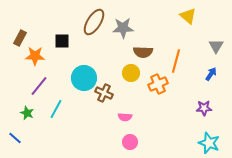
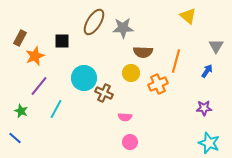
orange star: rotated 24 degrees counterclockwise
blue arrow: moved 4 px left, 3 px up
green star: moved 6 px left, 2 px up
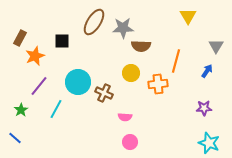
yellow triangle: rotated 18 degrees clockwise
brown semicircle: moved 2 px left, 6 px up
cyan circle: moved 6 px left, 4 px down
orange cross: rotated 18 degrees clockwise
green star: moved 1 px up; rotated 16 degrees clockwise
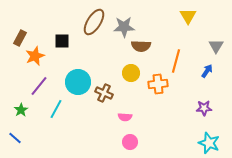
gray star: moved 1 px right, 1 px up
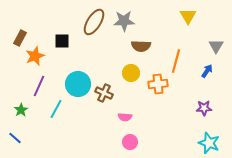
gray star: moved 6 px up
cyan circle: moved 2 px down
purple line: rotated 15 degrees counterclockwise
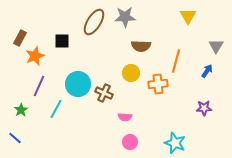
gray star: moved 1 px right, 4 px up
cyan star: moved 34 px left
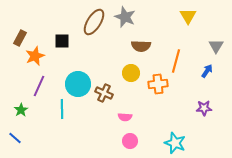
gray star: rotated 25 degrees clockwise
cyan line: moved 6 px right; rotated 30 degrees counterclockwise
pink circle: moved 1 px up
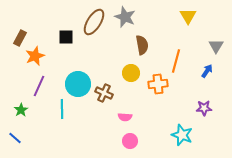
black square: moved 4 px right, 4 px up
brown semicircle: moved 1 px right, 1 px up; rotated 102 degrees counterclockwise
cyan star: moved 7 px right, 8 px up
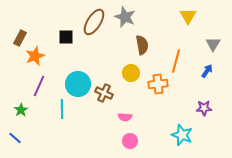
gray triangle: moved 3 px left, 2 px up
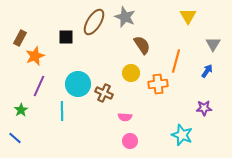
brown semicircle: rotated 24 degrees counterclockwise
cyan line: moved 2 px down
